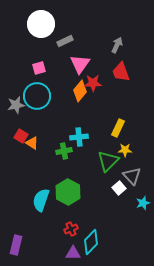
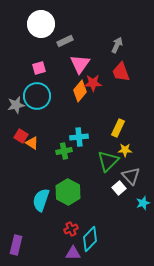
gray triangle: moved 1 px left
cyan diamond: moved 1 px left, 3 px up
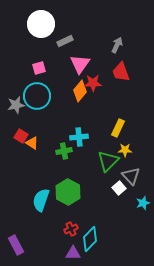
purple rectangle: rotated 42 degrees counterclockwise
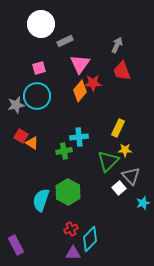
red trapezoid: moved 1 px right, 1 px up
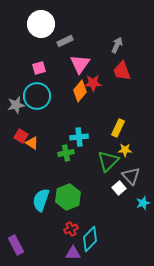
green cross: moved 2 px right, 2 px down
green hexagon: moved 5 px down; rotated 10 degrees clockwise
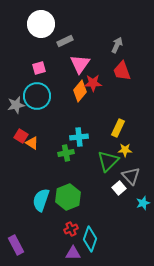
cyan diamond: rotated 25 degrees counterclockwise
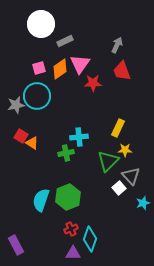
orange diamond: moved 20 px left, 22 px up; rotated 15 degrees clockwise
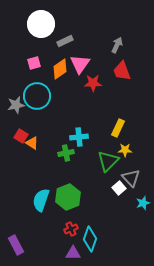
pink square: moved 5 px left, 5 px up
gray triangle: moved 2 px down
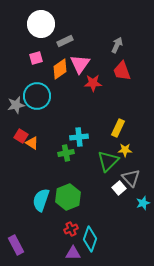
pink square: moved 2 px right, 5 px up
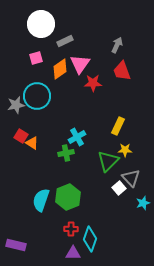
yellow rectangle: moved 2 px up
cyan cross: moved 2 px left; rotated 24 degrees counterclockwise
red cross: rotated 24 degrees clockwise
purple rectangle: rotated 48 degrees counterclockwise
